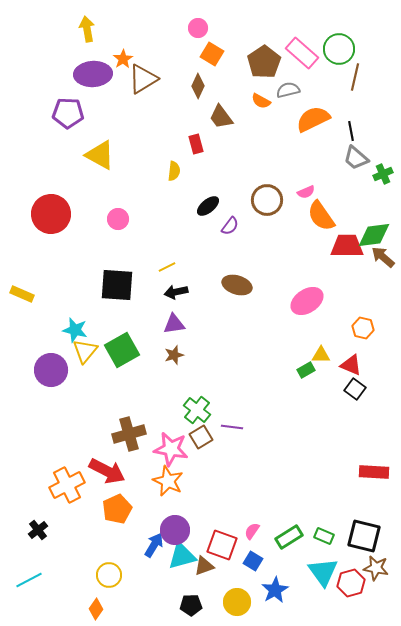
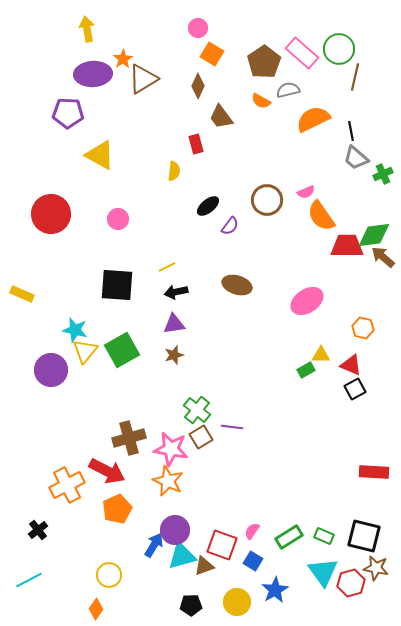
black square at (355, 389): rotated 25 degrees clockwise
brown cross at (129, 434): moved 4 px down
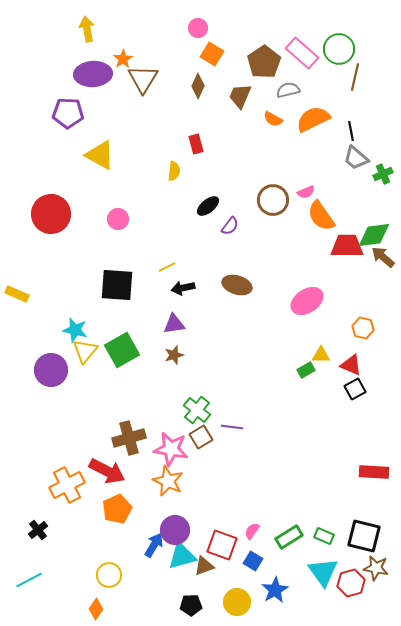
brown triangle at (143, 79): rotated 28 degrees counterclockwise
orange semicircle at (261, 101): moved 12 px right, 18 px down
brown trapezoid at (221, 117): moved 19 px right, 21 px up; rotated 60 degrees clockwise
brown circle at (267, 200): moved 6 px right
black arrow at (176, 292): moved 7 px right, 4 px up
yellow rectangle at (22, 294): moved 5 px left
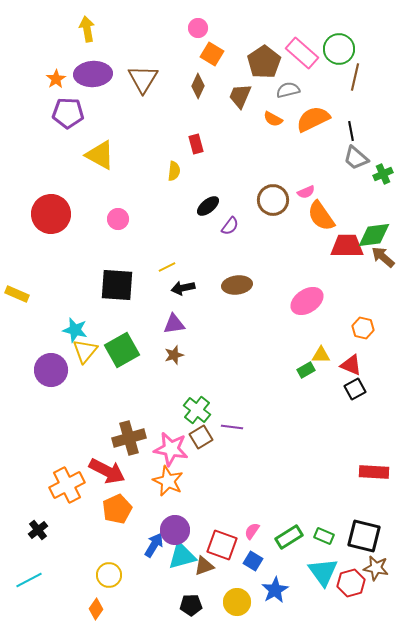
orange star at (123, 59): moved 67 px left, 20 px down
brown ellipse at (237, 285): rotated 24 degrees counterclockwise
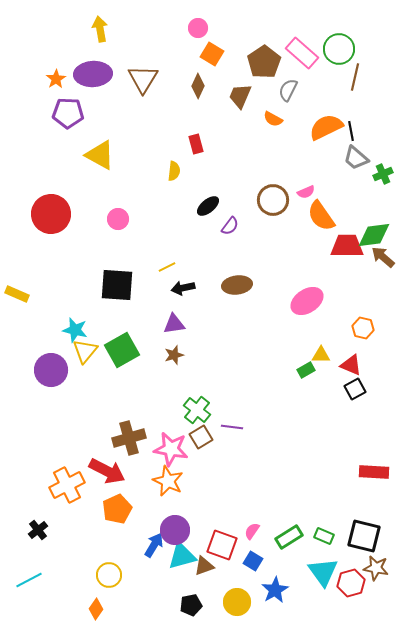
yellow arrow at (87, 29): moved 13 px right
gray semicircle at (288, 90): rotated 50 degrees counterclockwise
orange semicircle at (313, 119): moved 13 px right, 8 px down
black pentagon at (191, 605): rotated 10 degrees counterclockwise
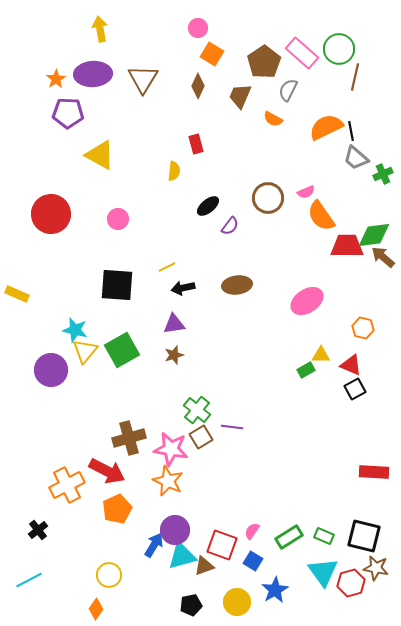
brown circle at (273, 200): moved 5 px left, 2 px up
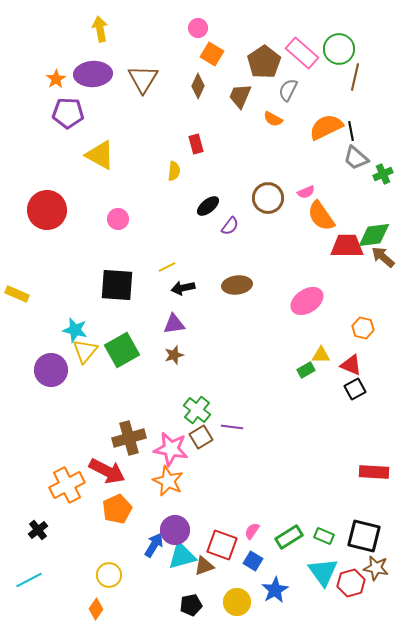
red circle at (51, 214): moved 4 px left, 4 px up
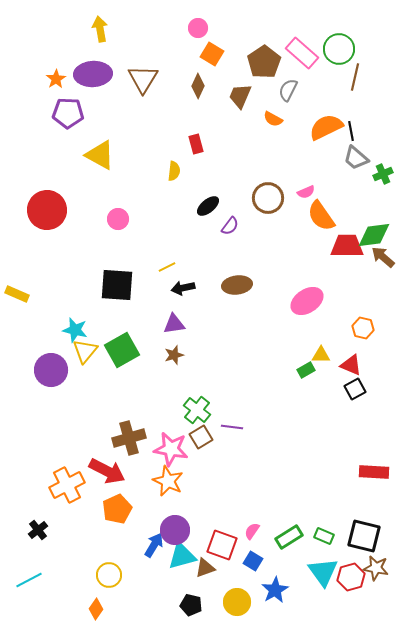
brown triangle at (204, 566): moved 1 px right, 2 px down
red hexagon at (351, 583): moved 6 px up
black pentagon at (191, 605): rotated 25 degrees clockwise
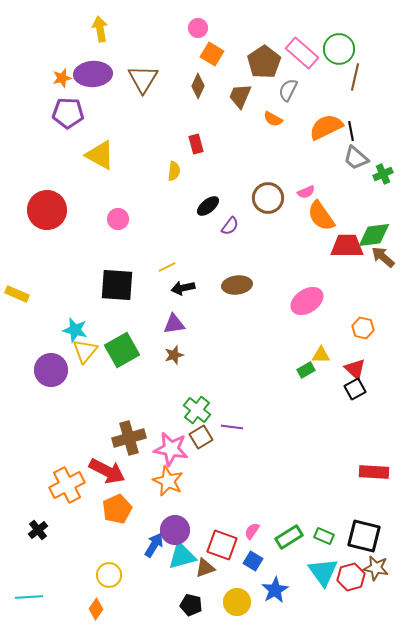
orange star at (56, 79): moved 6 px right, 1 px up; rotated 18 degrees clockwise
red triangle at (351, 365): moved 4 px right, 4 px down; rotated 20 degrees clockwise
cyan line at (29, 580): moved 17 px down; rotated 24 degrees clockwise
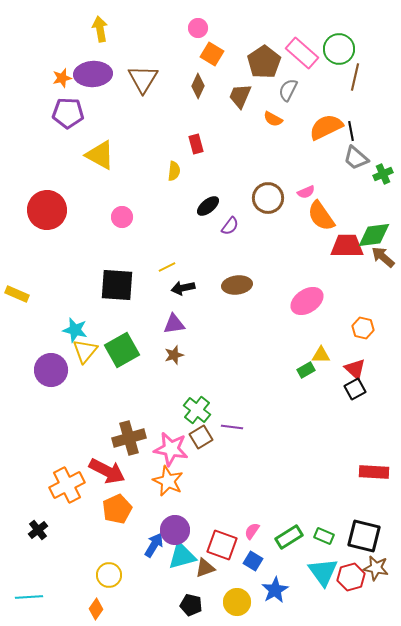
pink circle at (118, 219): moved 4 px right, 2 px up
